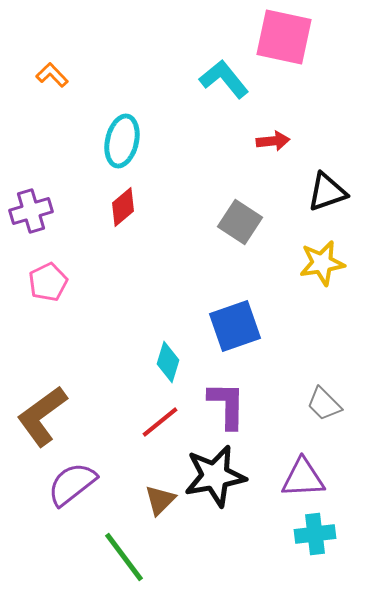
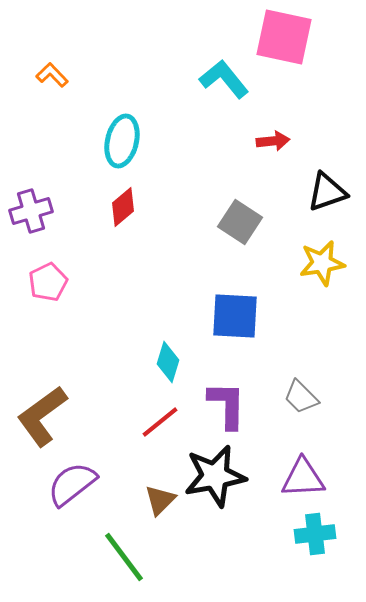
blue square: moved 10 px up; rotated 22 degrees clockwise
gray trapezoid: moved 23 px left, 7 px up
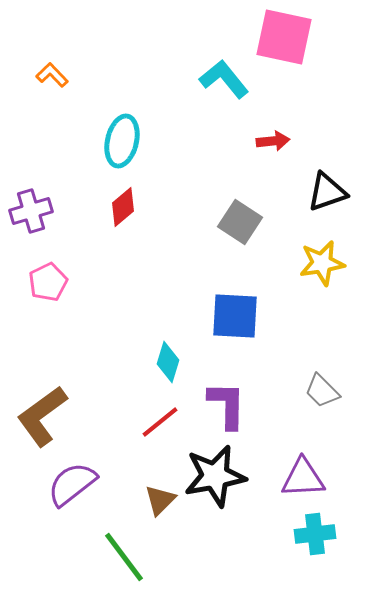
gray trapezoid: moved 21 px right, 6 px up
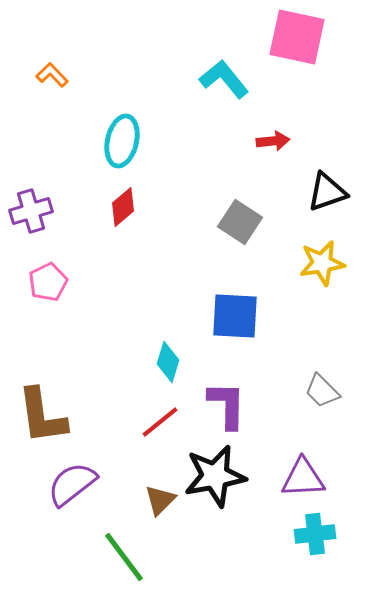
pink square: moved 13 px right
brown L-shape: rotated 62 degrees counterclockwise
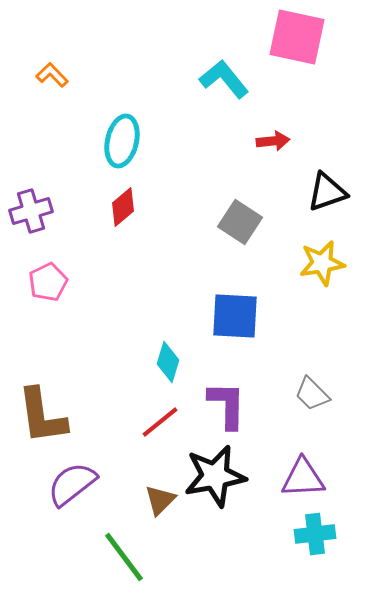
gray trapezoid: moved 10 px left, 3 px down
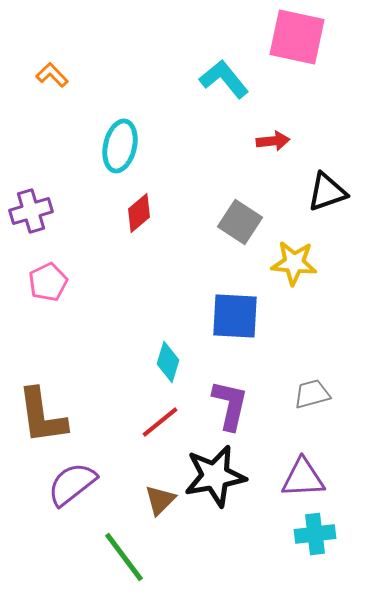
cyan ellipse: moved 2 px left, 5 px down
red diamond: moved 16 px right, 6 px down
yellow star: moved 28 px left; rotated 15 degrees clockwise
gray trapezoid: rotated 120 degrees clockwise
purple L-shape: moved 3 px right; rotated 12 degrees clockwise
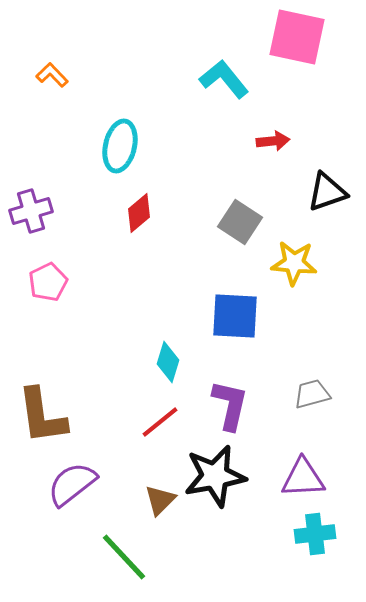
green line: rotated 6 degrees counterclockwise
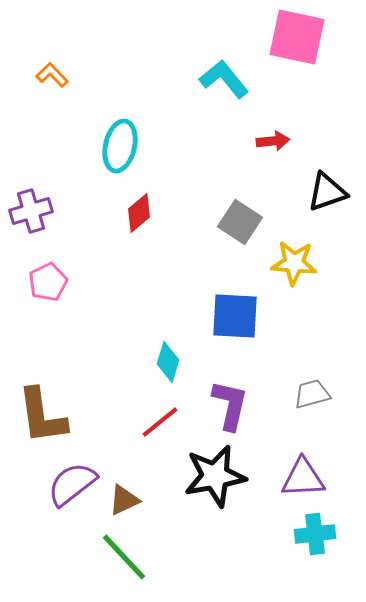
brown triangle: moved 36 px left; rotated 20 degrees clockwise
